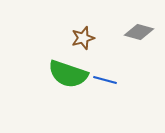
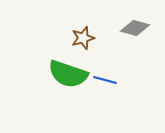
gray diamond: moved 4 px left, 4 px up
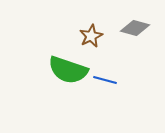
brown star: moved 8 px right, 2 px up; rotated 10 degrees counterclockwise
green semicircle: moved 4 px up
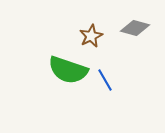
blue line: rotated 45 degrees clockwise
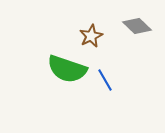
gray diamond: moved 2 px right, 2 px up; rotated 28 degrees clockwise
green semicircle: moved 1 px left, 1 px up
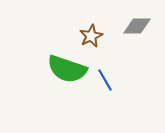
gray diamond: rotated 44 degrees counterclockwise
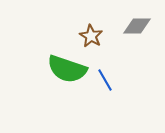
brown star: rotated 15 degrees counterclockwise
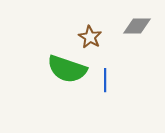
brown star: moved 1 px left, 1 px down
blue line: rotated 30 degrees clockwise
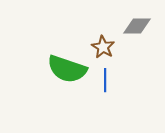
brown star: moved 13 px right, 10 px down
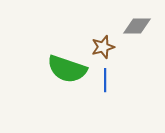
brown star: rotated 25 degrees clockwise
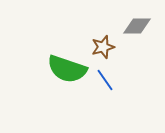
blue line: rotated 35 degrees counterclockwise
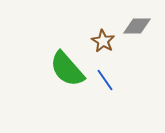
brown star: moved 6 px up; rotated 25 degrees counterclockwise
green semicircle: rotated 30 degrees clockwise
